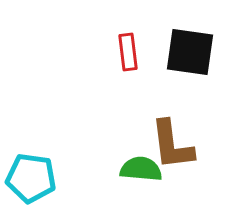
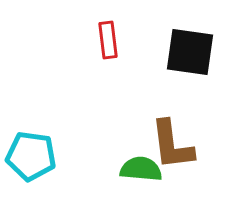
red rectangle: moved 20 px left, 12 px up
cyan pentagon: moved 22 px up
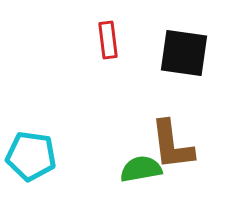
black square: moved 6 px left, 1 px down
green semicircle: rotated 15 degrees counterclockwise
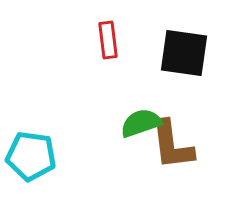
green semicircle: moved 46 px up; rotated 9 degrees counterclockwise
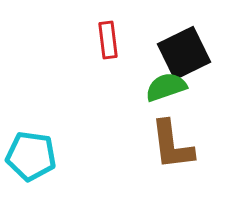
black square: rotated 34 degrees counterclockwise
green semicircle: moved 25 px right, 36 px up
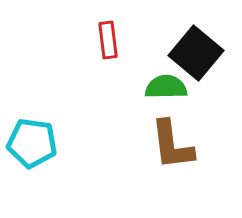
black square: moved 12 px right; rotated 24 degrees counterclockwise
green semicircle: rotated 18 degrees clockwise
cyan pentagon: moved 1 px right, 13 px up
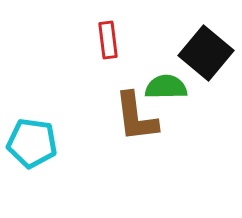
black square: moved 10 px right
brown L-shape: moved 36 px left, 28 px up
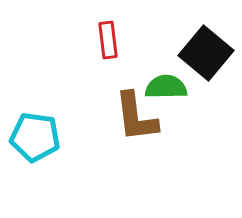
cyan pentagon: moved 3 px right, 6 px up
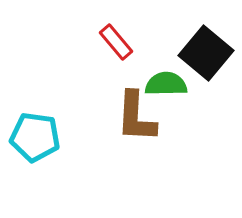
red rectangle: moved 8 px right, 2 px down; rotated 33 degrees counterclockwise
green semicircle: moved 3 px up
brown L-shape: rotated 10 degrees clockwise
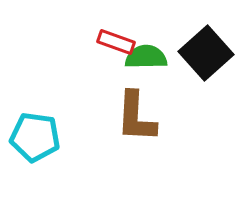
red rectangle: rotated 30 degrees counterclockwise
black square: rotated 8 degrees clockwise
green semicircle: moved 20 px left, 27 px up
